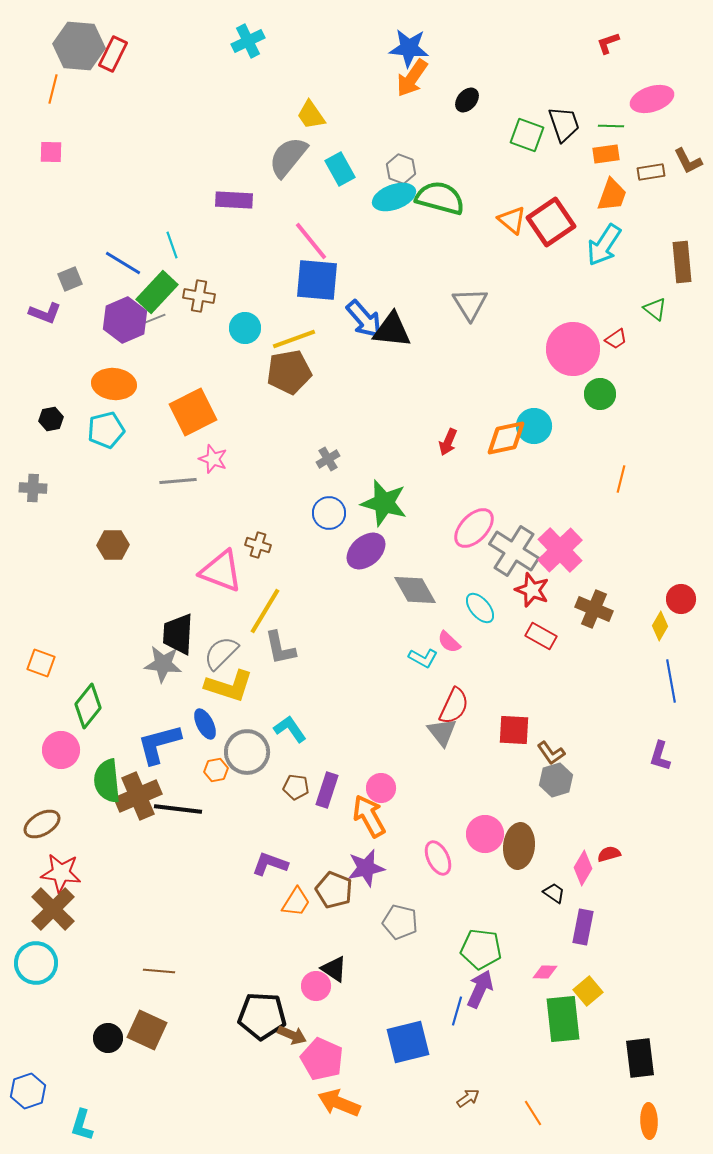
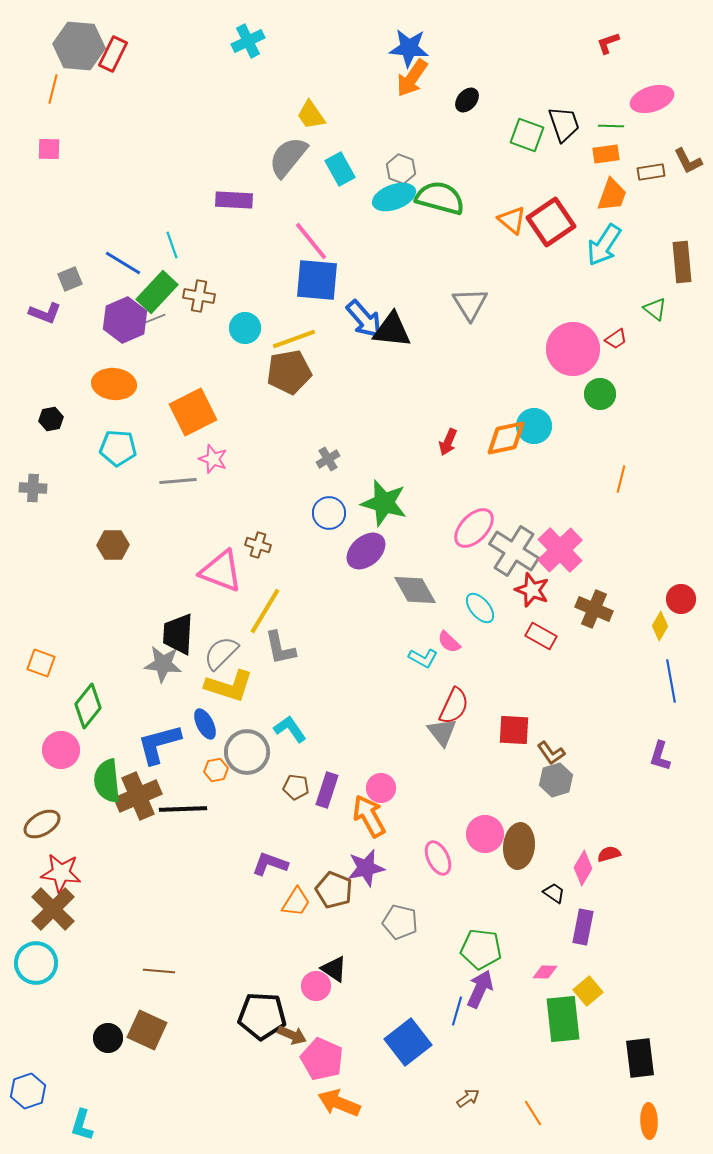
pink square at (51, 152): moved 2 px left, 3 px up
cyan pentagon at (106, 430): moved 12 px right, 18 px down; rotated 18 degrees clockwise
black line at (178, 809): moved 5 px right; rotated 9 degrees counterclockwise
blue square at (408, 1042): rotated 24 degrees counterclockwise
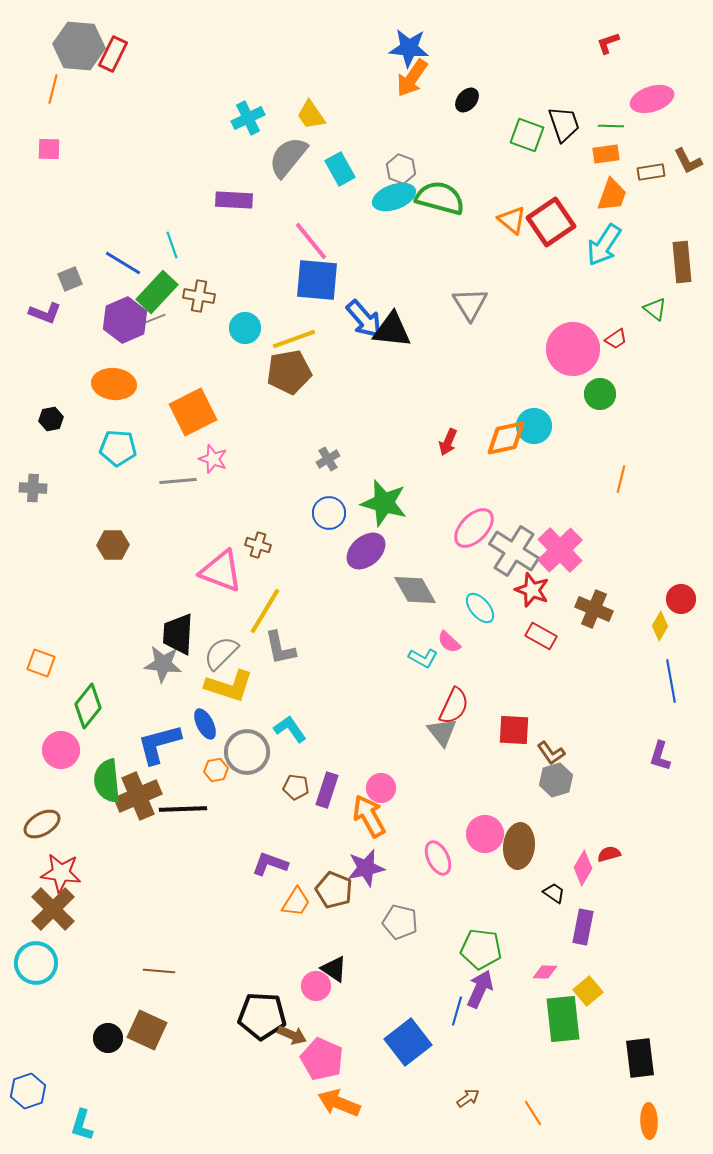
cyan cross at (248, 41): moved 77 px down
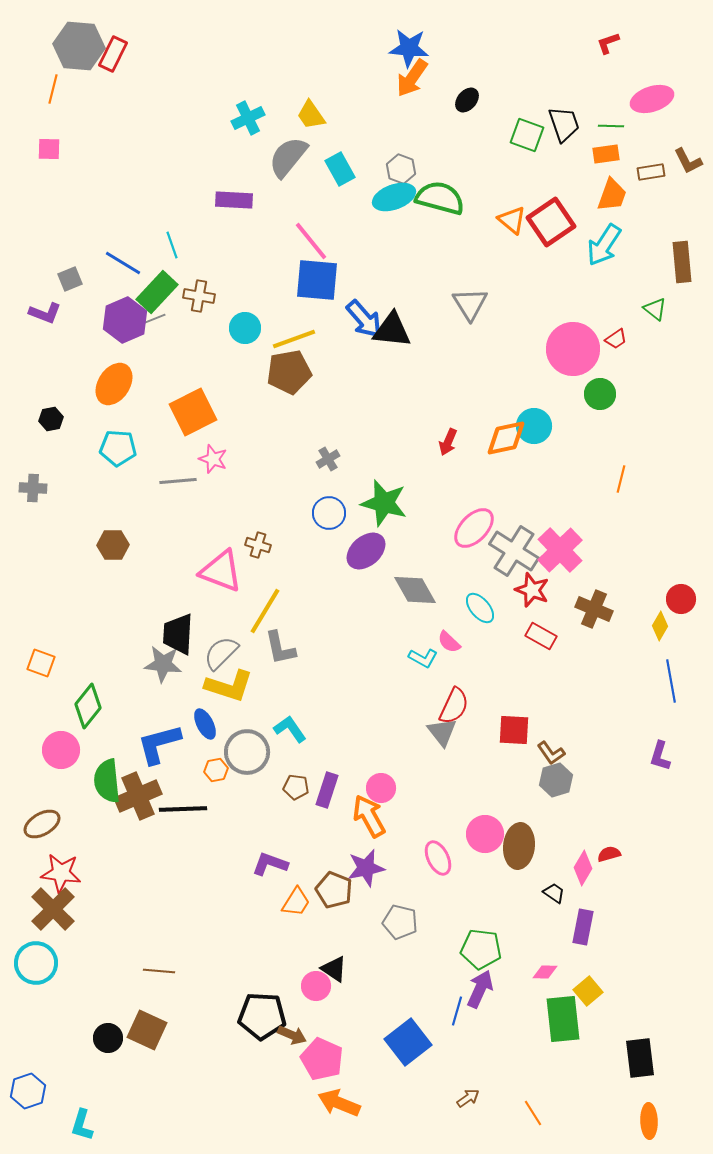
orange ellipse at (114, 384): rotated 63 degrees counterclockwise
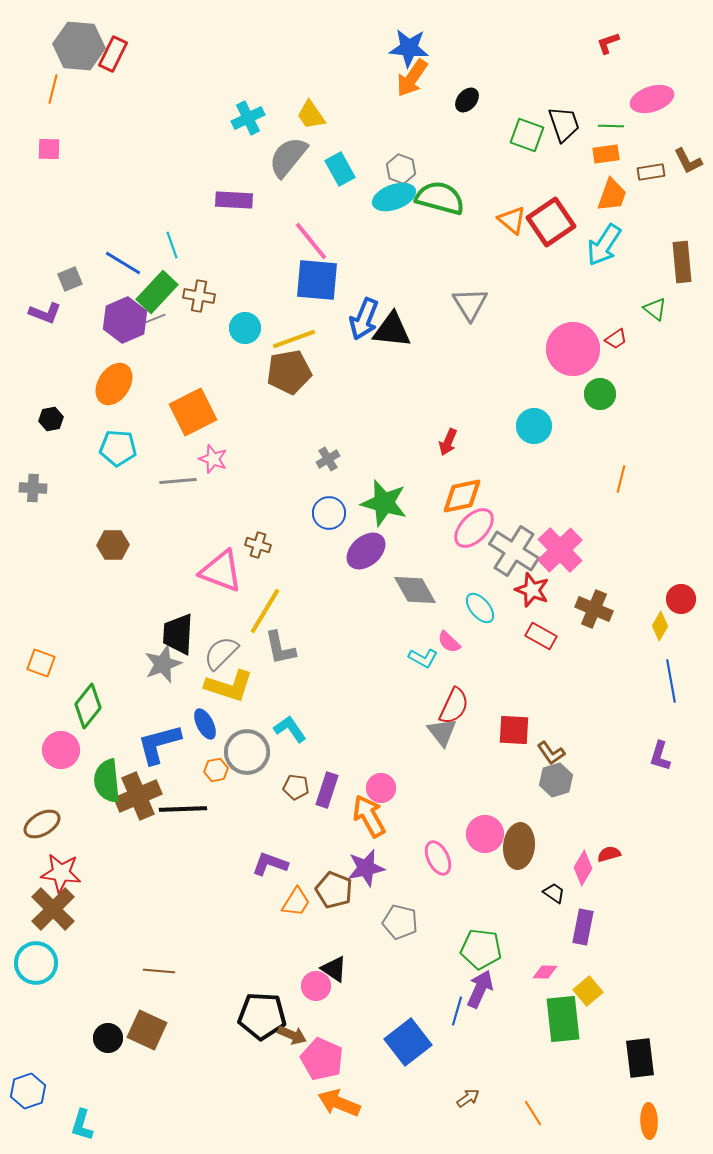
blue arrow at (364, 319): rotated 63 degrees clockwise
orange diamond at (506, 438): moved 44 px left, 58 px down
gray star at (163, 664): rotated 27 degrees counterclockwise
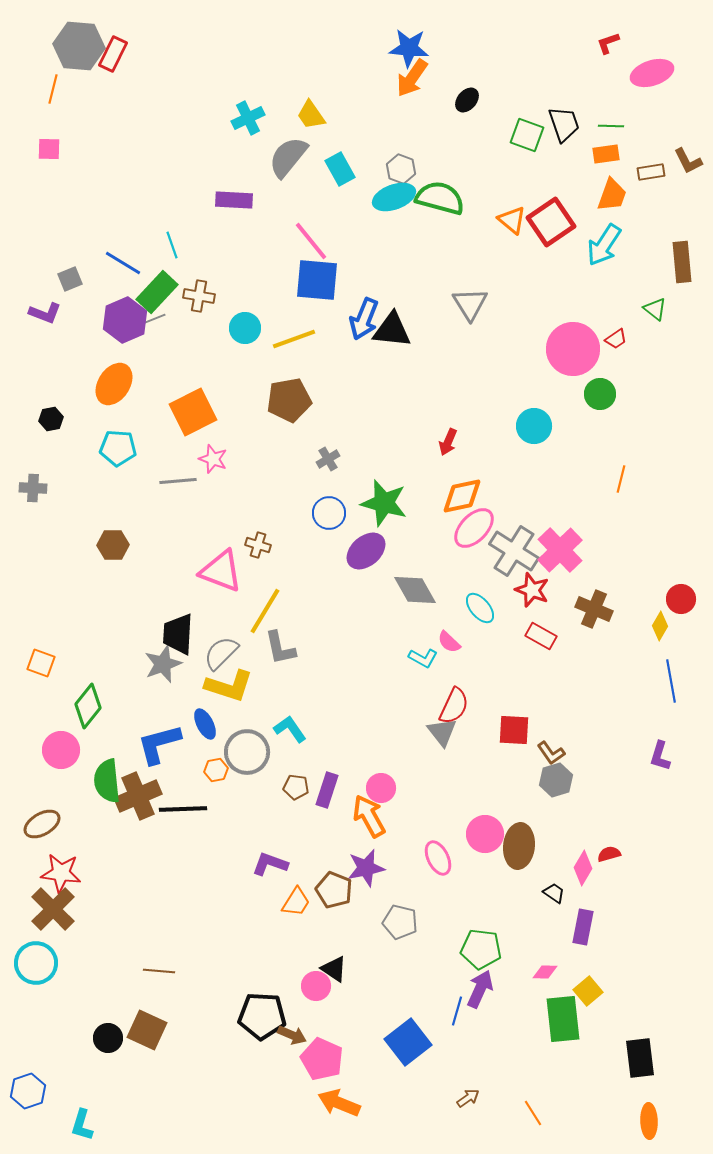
pink ellipse at (652, 99): moved 26 px up
brown pentagon at (289, 372): moved 28 px down
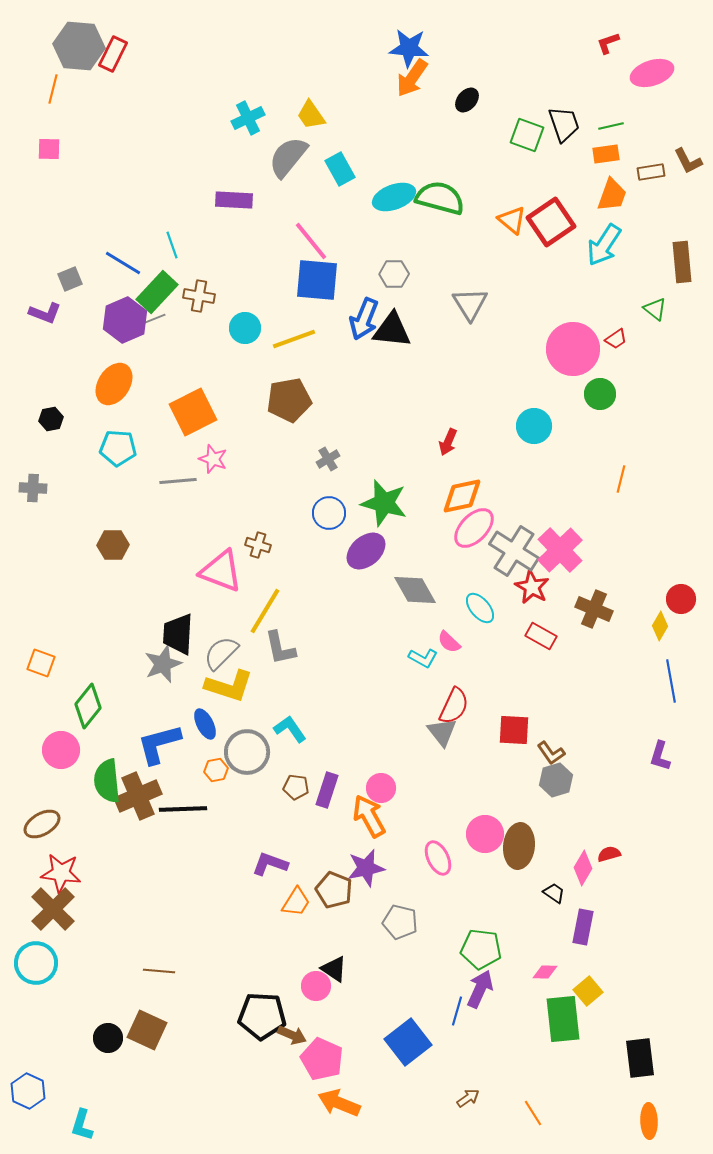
green line at (611, 126): rotated 15 degrees counterclockwise
gray hexagon at (401, 169): moved 7 px left, 105 px down; rotated 20 degrees counterclockwise
red star at (532, 590): moved 3 px up; rotated 8 degrees clockwise
blue hexagon at (28, 1091): rotated 16 degrees counterclockwise
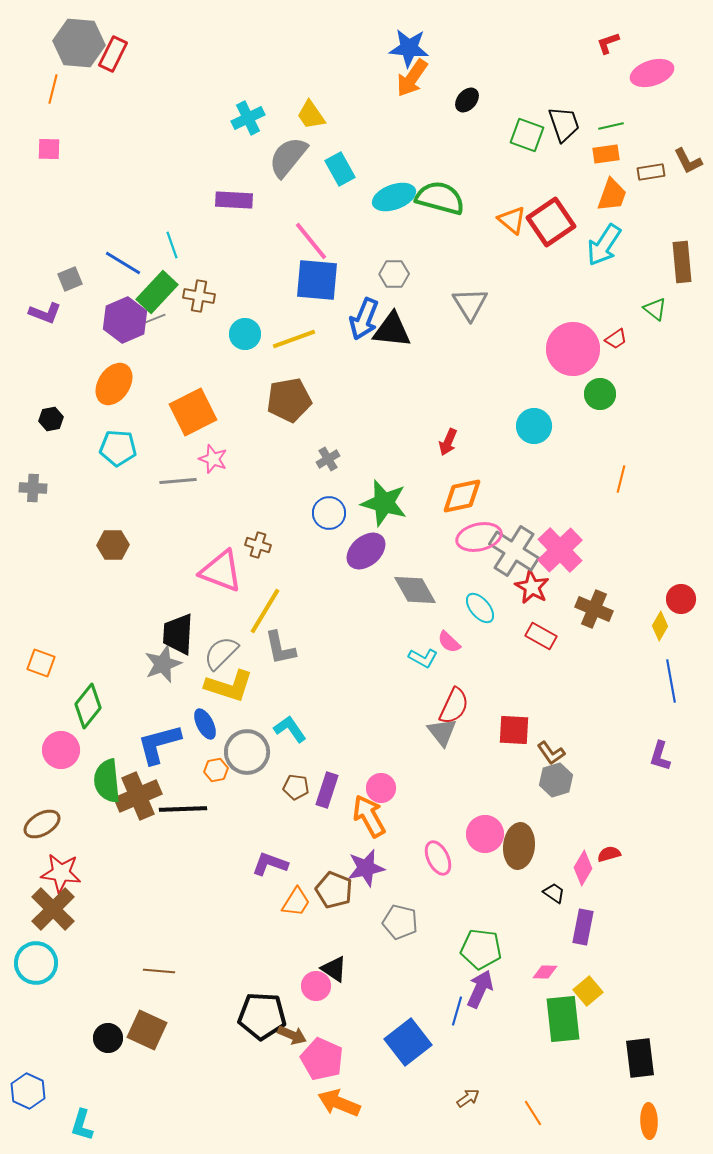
gray hexagon at (79, 46): moved 3 px up
cyan circle at (245, 328): moved 6 px down
pink ellipse at (474, 528): moved 5 px right, 9 px down; rotated 33 degrees clockwise
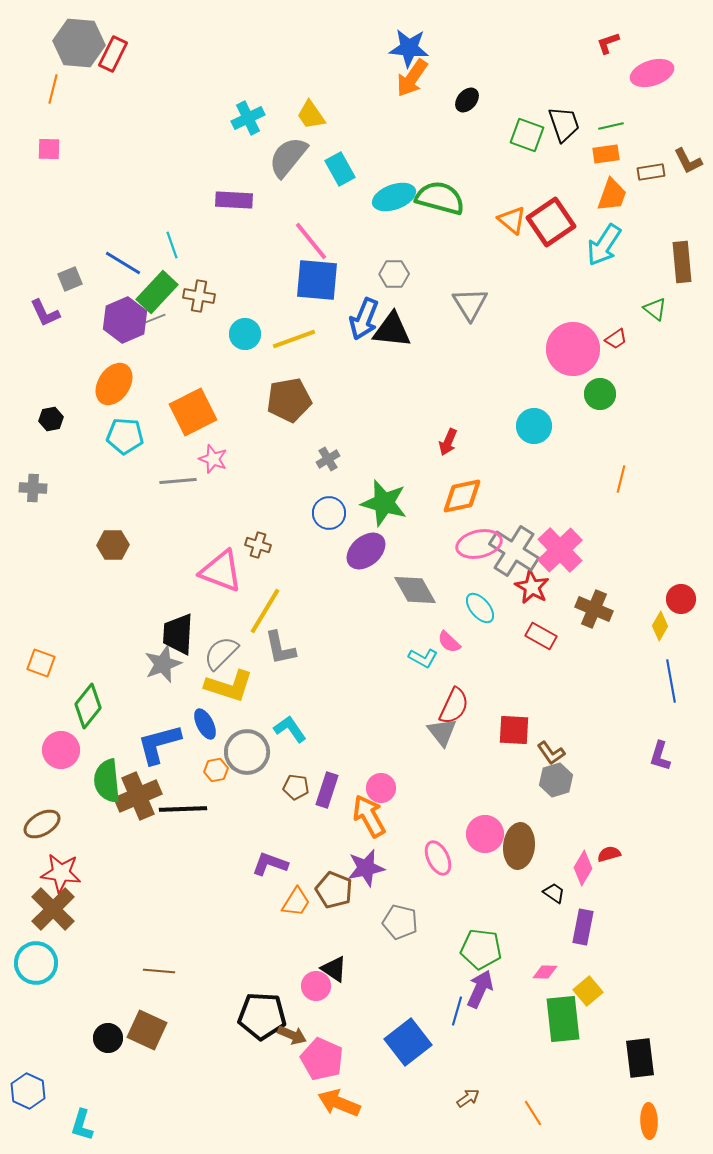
purple L-shape at (45, 313): rotated 44 degrees clockwise
cyan pentagon at (118, 448): moved 7 px right, 12 px up
pink ellipse at (479, 537): moved 7 px down
